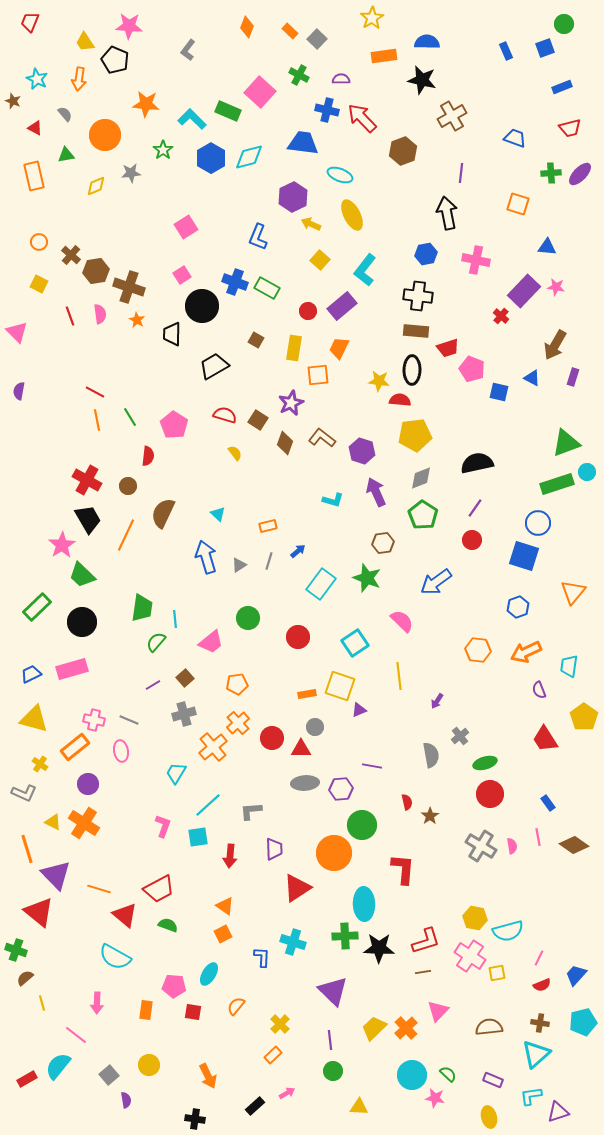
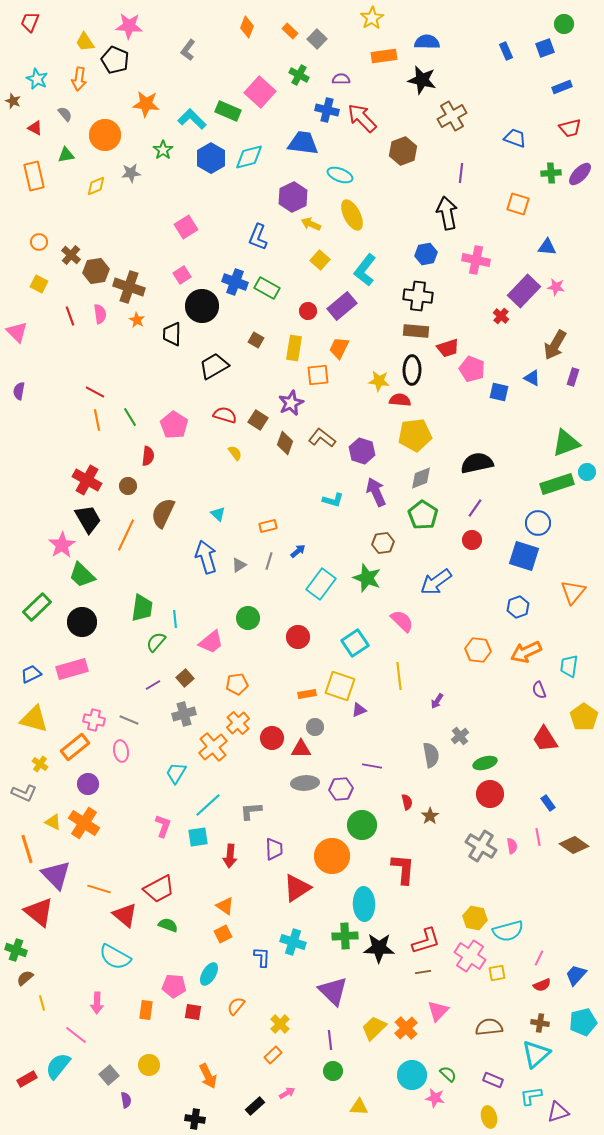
orange circle at (334, 853): moved 2 px left, 3 px down
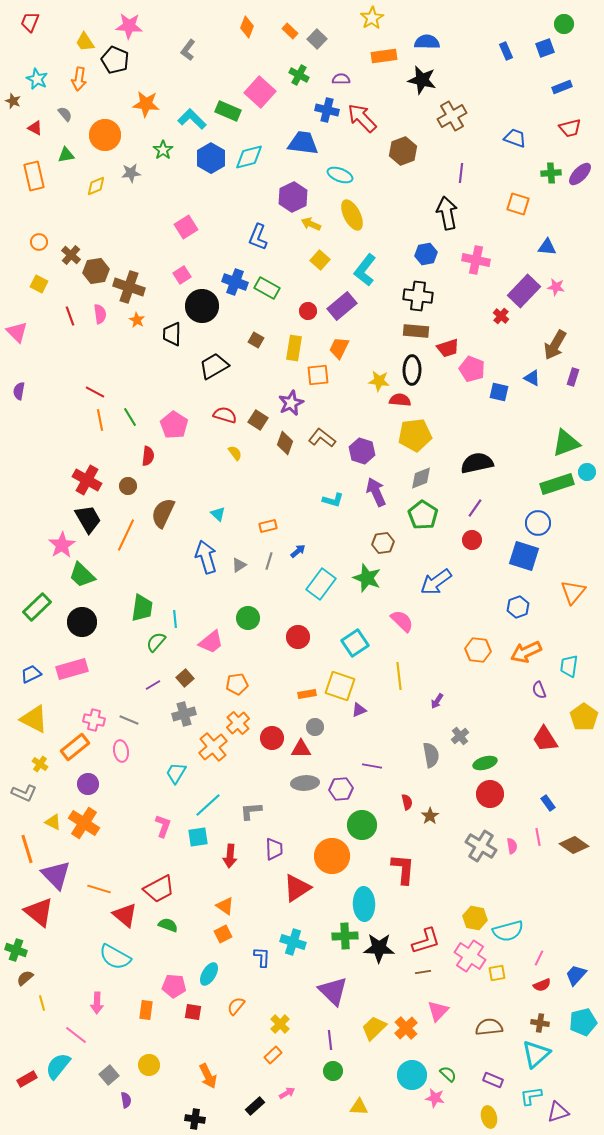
orange line at (97, 420): moved 3 px right
yellow triangle at (34, 719): rotated 12 degrees clockwise
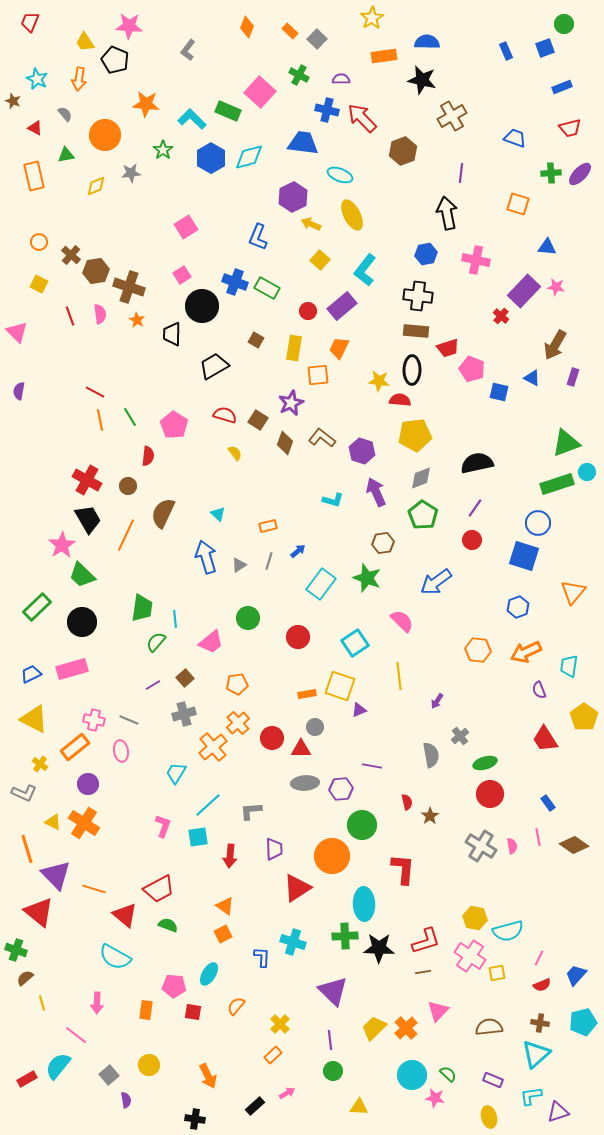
orange line at (99, 889): moved 5 px left
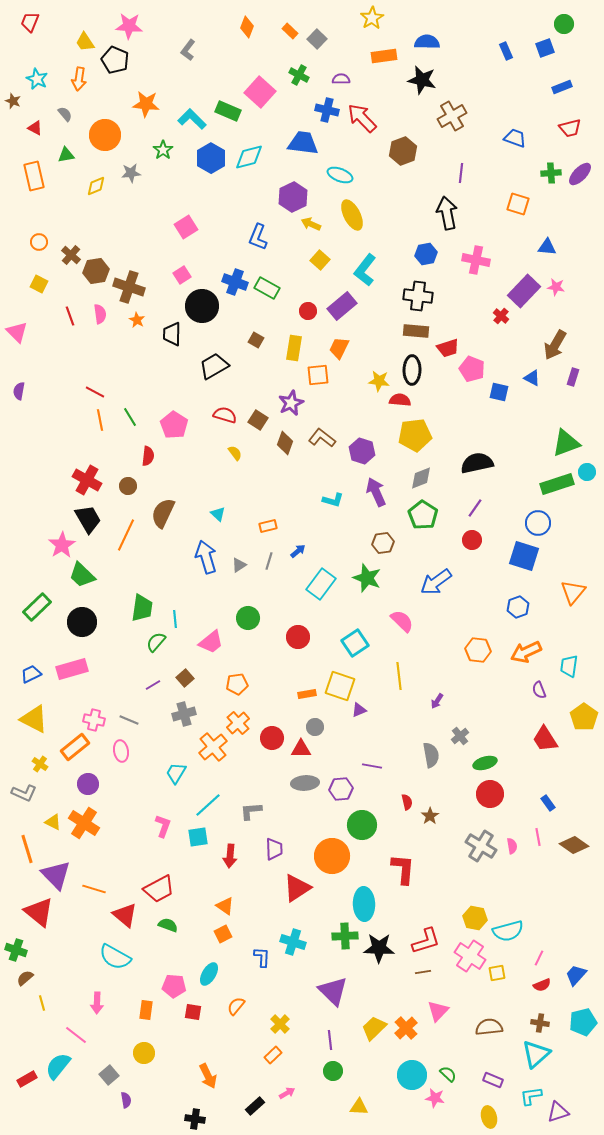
yellow circle at (149, 1065): moved 5 px left, 12 px up
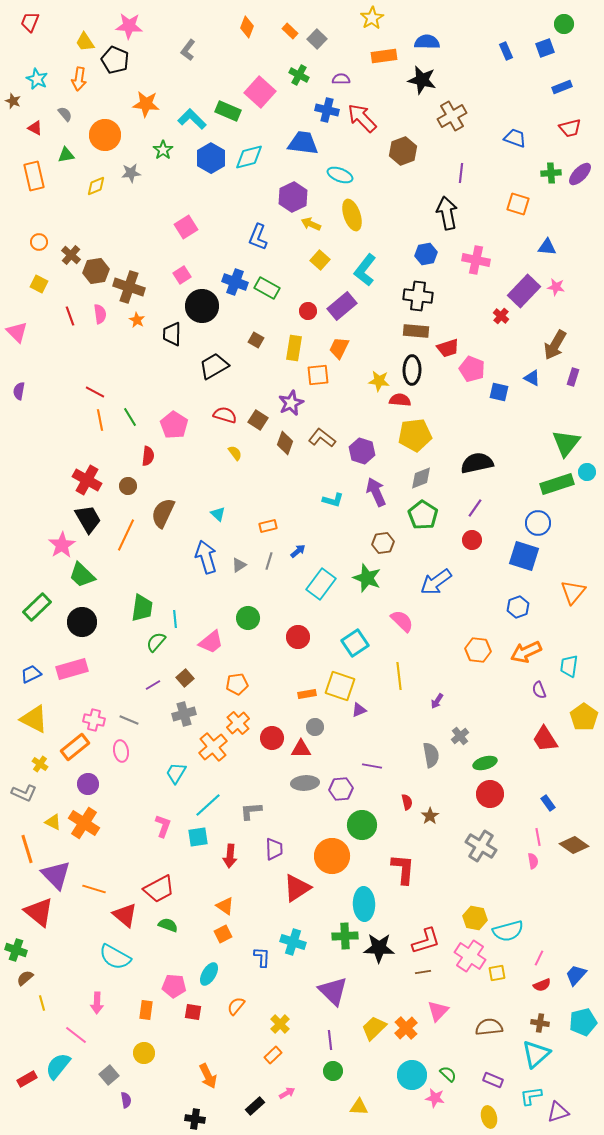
yellow ellipse at (352, 215): rotated 8 degrees clockwise
green triangle at (566, 443): rotated 32 degrees counterclockwise
pink semicircle at (512, 846): moved 21 px right, 15 px down
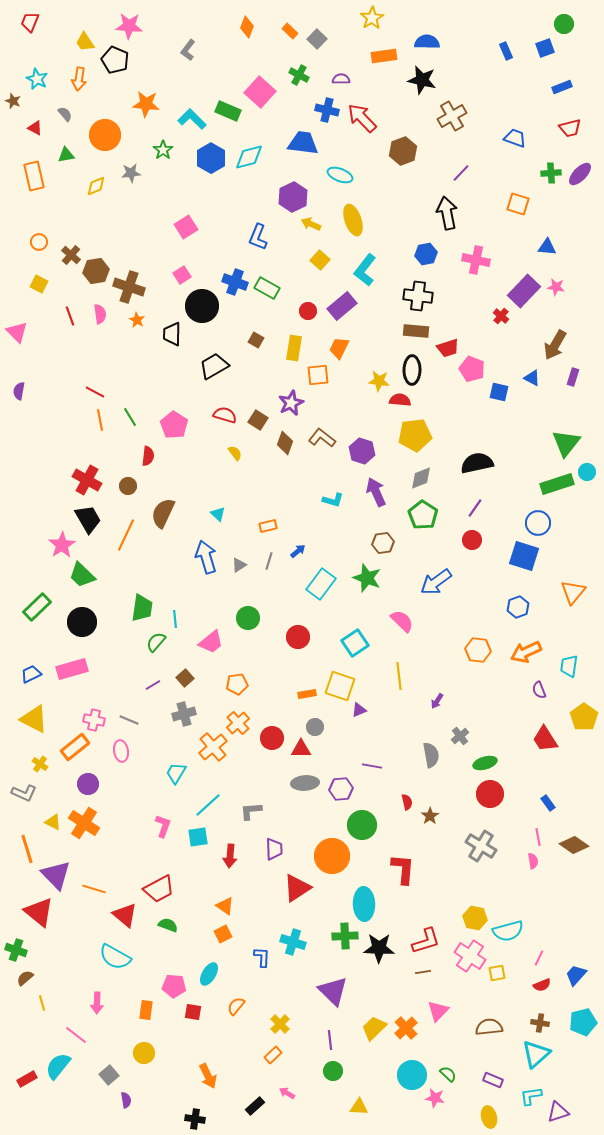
purple line at (461, 173): rotated 36 degrees clockwise
yellow ellipse at (352, 215): moved 1 px right, 5 px down
pink arrow at (287, 1093): rotated 119 degrees counterclockwise
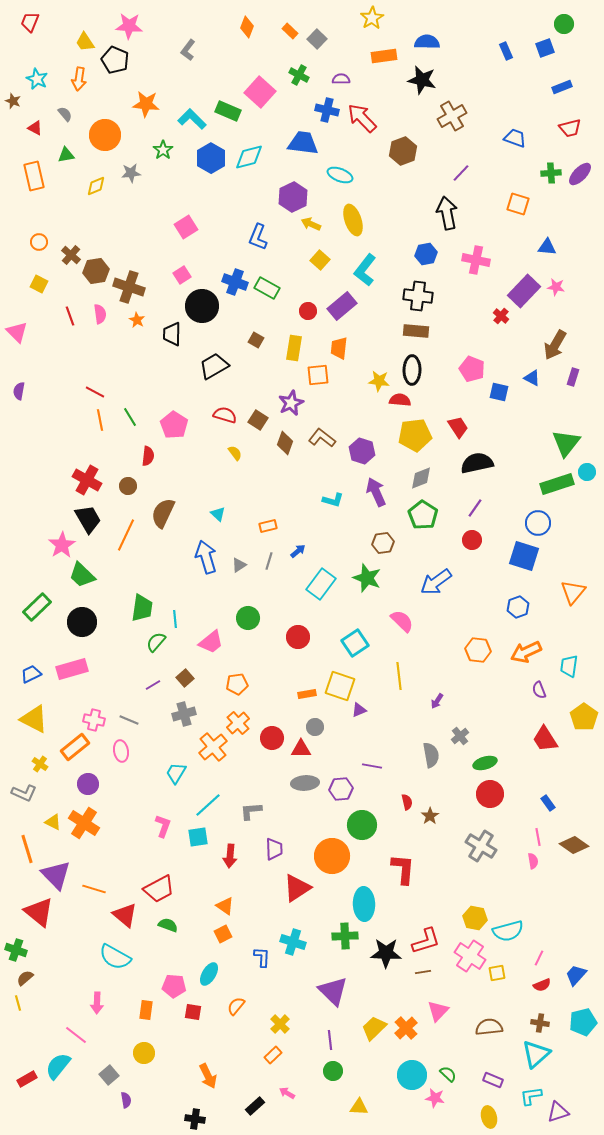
orange trapezoid at (339, 348): rotated 20 degrees counterclockwise
red trapezoid at (448, 348): moved 10 px right, 79 px down; rotated 105 degrees counterclockwise
black star at (379, 948): moved 7 px right, 5 px down
yellow line at (42, 1003): moved 24 px left
